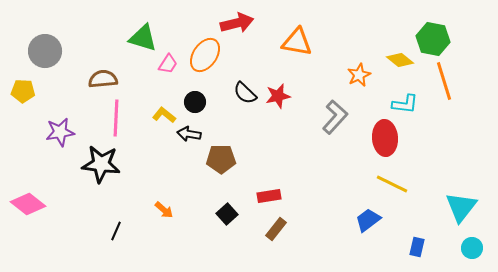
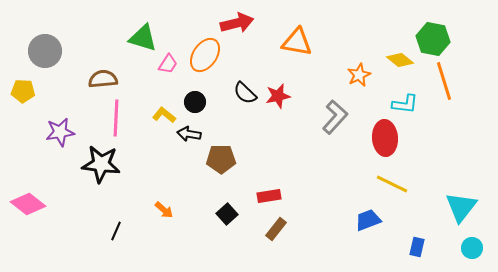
blue trapezoid: rotated 16 degrees clockwise
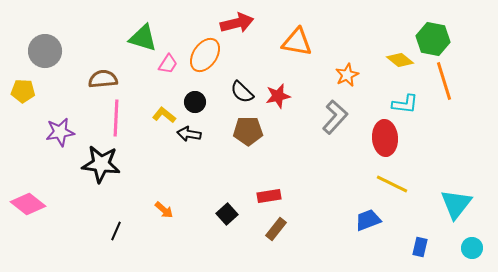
orange star: moved 12 px left
black semicircle: moved 3 px left, 1 px up
brown pentagon: moved 27 px right, 28 px up
cyan triangle: moved 5 px left, 3 px up
blue rectangle: moved 3 px right
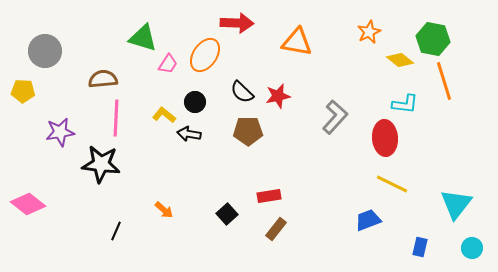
red arrow: rotated 16 degrees clockwise
orange star: moved 22 px right, 43 px up
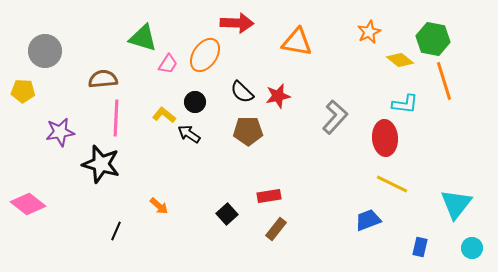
black arrow: rotated 25 degrees clockwise
black star: rotated 9 degrees clockwise
orange arrow: moved 5 px left, 4 px up
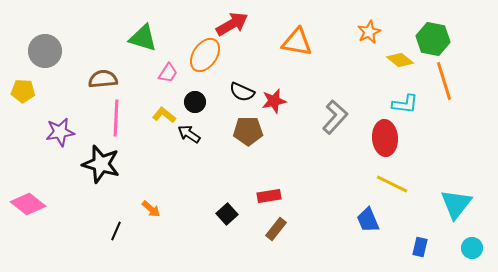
red arrow: moved 5 px left, 1 px down; rotated 32 degrees counterclockwise
pink trapezoid: moved 9 px down
black semicircle: rotated 20 degrees counterclockwise
red star: moved 4 px left, 5 px down
orange arrow: moved 8 px left, 3 px down
blue trapezoid: rotated 92 degrees counterclockwise
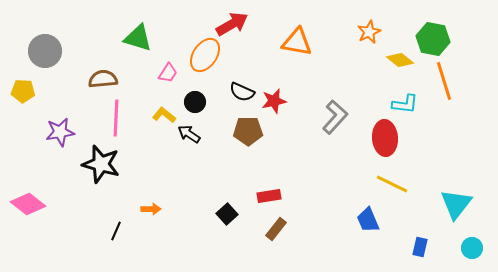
green triangle: moved 5 px left
orange arrow: rotated 42 degrees counterclockwise
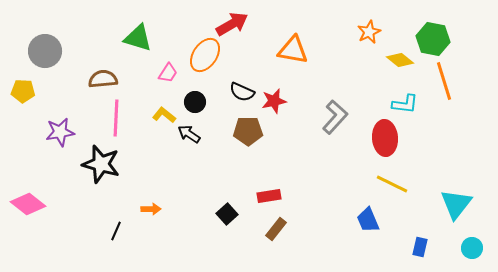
orange triangle: moved 4 px left, 8 px down
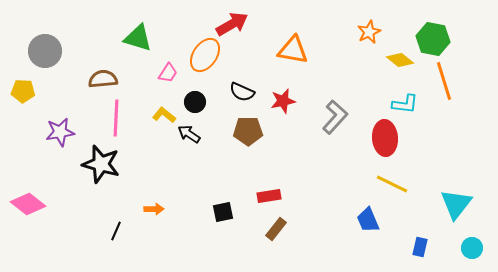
red star: moved 9 px right
orange arrow: moved 3 px right
black square: moved 4 px left, 2 px up; rotated 30 degrees clockwise
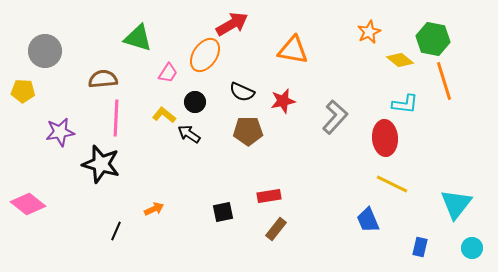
orange arrow: rotated 24 degrees counterclockwise
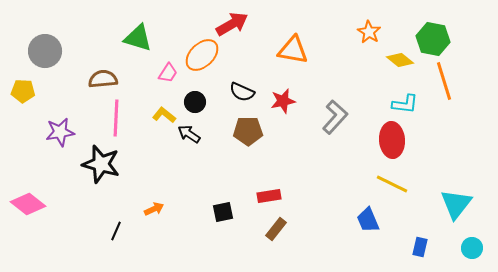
orange star: rotated 15 degrees counterclockwise
orange ellipse: moved 3 px left; rotated 12 degrees clockwise
red ellipse: moved 7 px right, 2 px down
